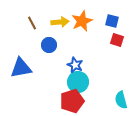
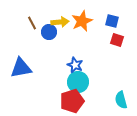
blue circle: moved 13 px up
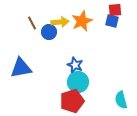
red square: moved 2 px left, 30 px up; rotated 24 degrees counterclockwise
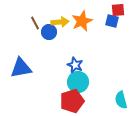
red square: moved 3 px right
brown line: moved 3 px right
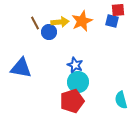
blue triangle: rotated 20 degrees clockwise
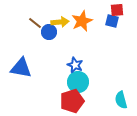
red square: moved 1 px left
brown line: rotated 24 degrees counterclockwise
